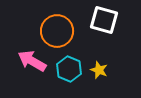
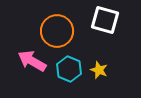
white square: moved 1 px right
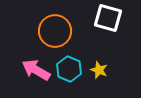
white square: moved 3 px right, 2 px up
orange circle: moved 2 px left
pink arrow: moved 4 px right, 9 px down
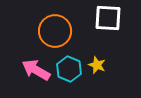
white square: rotated 12 degrees counterclockwise
yellow star: moved 2 px left, 5 px up
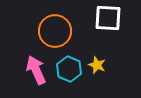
pink arrow: rotated 36 degrees clockwise
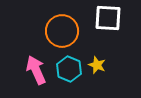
orange circle: moved 7 px right
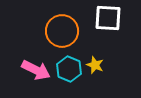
yellow star: moved 2 px left
pink arrow: rotated 140 degrees clockwise
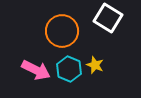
white square: rotated 28 degrees clockwise
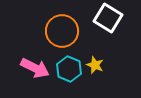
pink arrow: moved 1 px left, 2 px up
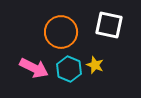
white square: moved 1 px right, 7 px down; rotated 20 degrees counterclockwise
orange circle: moved 1 px left, 1 px down
pink arrow: moved 1 px left
